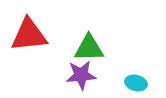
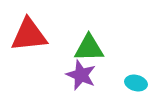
purple star: rotated 28 degrees clockwise
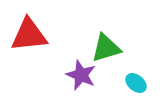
green triangle: moved 17 px right; rotated 16 degrees counterclockwise
cyan ellipse: rotated 25 degrees clockwise
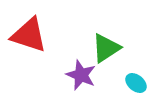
red triangle: rotated 24 degrees clockwise
green triangle: rotated 16 degrees counterclockwise
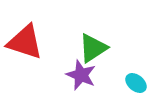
red triangle: moved 4 px left, 7 px down
green triangle: moved 13 px left
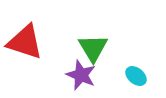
green triangle: rotated 28 degrees counterclockwise
cyan ellipse: moved 7 px up
